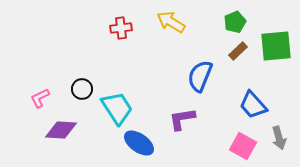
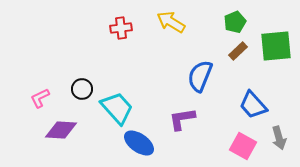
cyan trapezoid: rotated 9 degrees counterclockwise
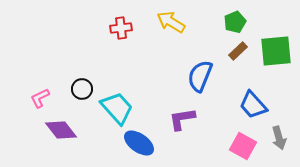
green square: moved 5 px down
purple diamond: rotated 48 degrees clockwise
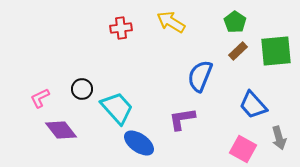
green pentagon: rotated 15 degrees counterclockwise
pink square: moved 3 px down
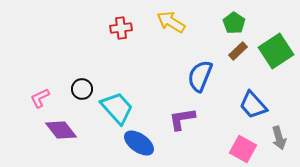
green pentagon: moved 1 px left, 1 px down
green square: rotated 28 degrees counterclockwise
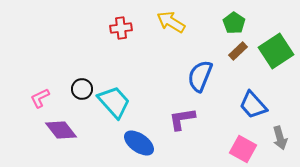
cyan trapezoid: moved 3 px left, 6 px up
gray arrow: moved 1 px right
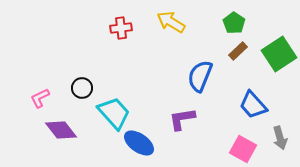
green square: moved 3 px right, 3 px down
black circle: moved 1 px up
cyan trapezoid: moved 11 px down
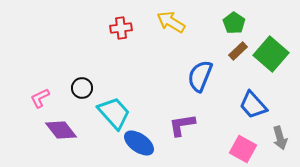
green square: moved 8 px left; rotated 16 degrees counterclockwise
purple L-shape: moved 6 px down
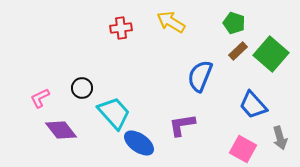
green pentagon: rotated 15 degrees counterclockwise
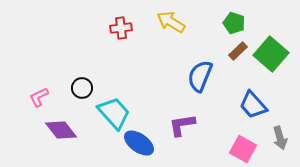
pink L-shape: moved 1 px left, 1 px up
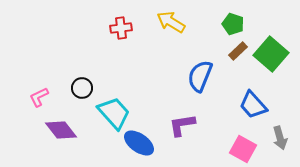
green pentagon: moved 1 px left, 1 px down
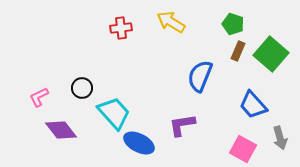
brown rectangle: rotated 24 degrees counterclockwise
blue ellipse: rotated 8 degrees counterclockwise
